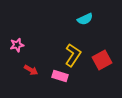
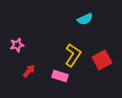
red arrow: moved 2 px left, 1 px down; rotated 80 degrees counterclockwise
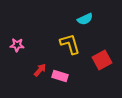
pink star: rotated 16 degrees clockwise
yellow L-shape: moved 3 px left, 11 px up; rotated 50 degrees counterclockwise
red arrow: moved 11 px right, 1 px up
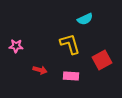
pink star: moved 1 px left, 1 px down
red arrow: rotated 64 degrees clockwise
pink rectangle: moved 11 px right; rotated 14 degrees counterclockwise
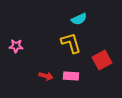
cyan semicircle: moved 6 px left
yellow L-shape: moved 1 px right, 1 px up
red arrow: moved 6 px right, 6 px down
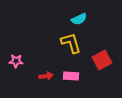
pink star: moved 15 px down
red arrow: rotated 24 degrees counterclockwise
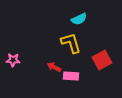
pink star: moved 3 px left, 1 px up
red arrow: moved 8 px right, 9 px up; rotated 144 degrees counterclockwise
